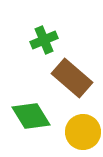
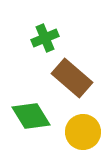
green cross: moved 1 px right, 2 px up
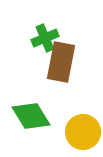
brown rectangle: moved 11 px left, 16 px up; rotated 60 degrees clockwise
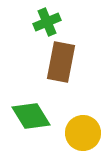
green cross: moved 2 px right, 16 px up
yellow circle: moved 1 px down
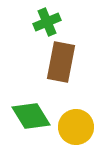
yellow circle: moved 7 px left, 6 px up
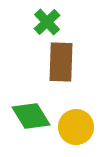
green cross: rotated 20 degrees counterclockwise
brown rectangle: rotated 9 degrees counterclockwise
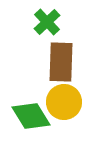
yellow circle: moved 12 px left, 25 px up
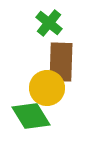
green cross: moved 2 px right, 1 px down; rotated 8 degrees counterclockwise
yellow circle: moved 17 px left, 14 px up
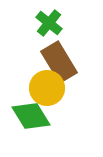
brown rectangle: moved 2 px left; rotated 33 degrees counterclockwise
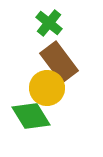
brown rectangle: rotated 6 degrees counterclockwise
